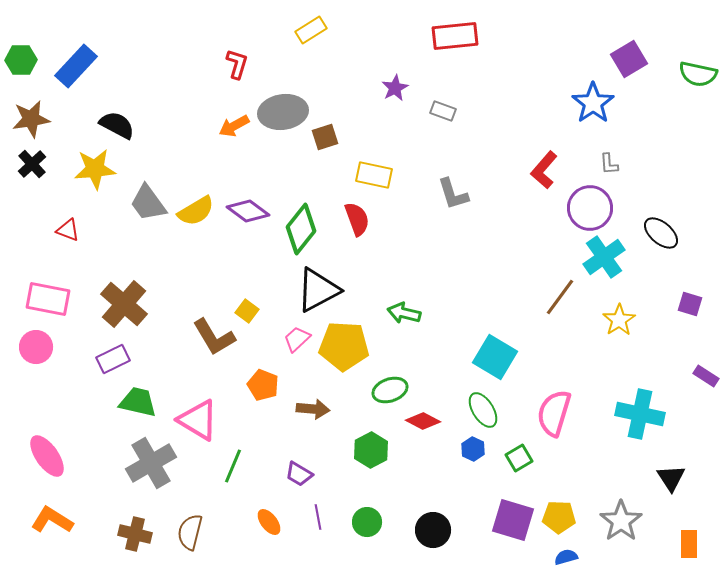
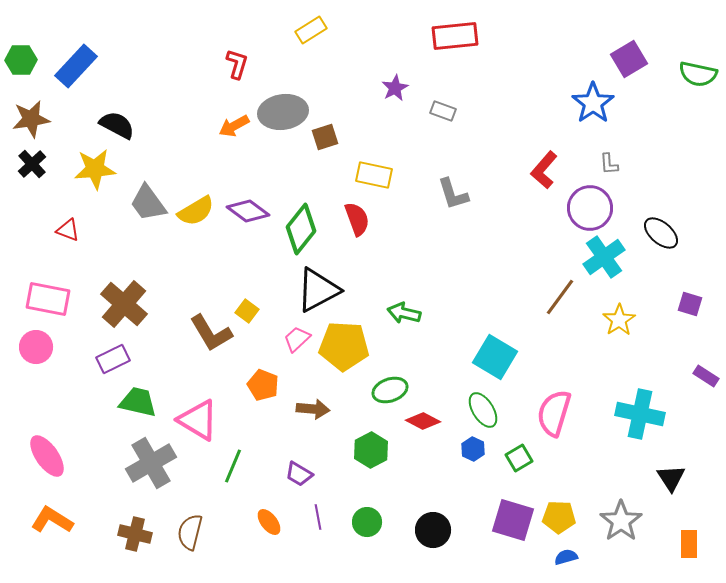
brown L-shape at (214, 337): moved 3 px left, 4 px up
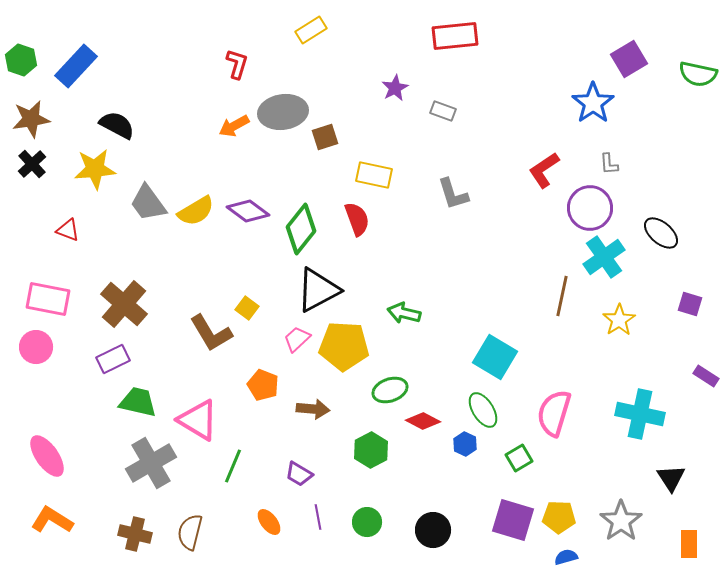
green hexagon at (21, 60): rotated 20 degrees clockwise
red L-shape at (544, 170): rotated 15 degrees clockwise
brown line at (560, 297): moved 2 px right, 1 px up; rotated 24 degrees counterclockwise
yellow square at (247, 311): moved 3 px up
blue hexagon at (473, 449): moved 8 px left, 5 px up
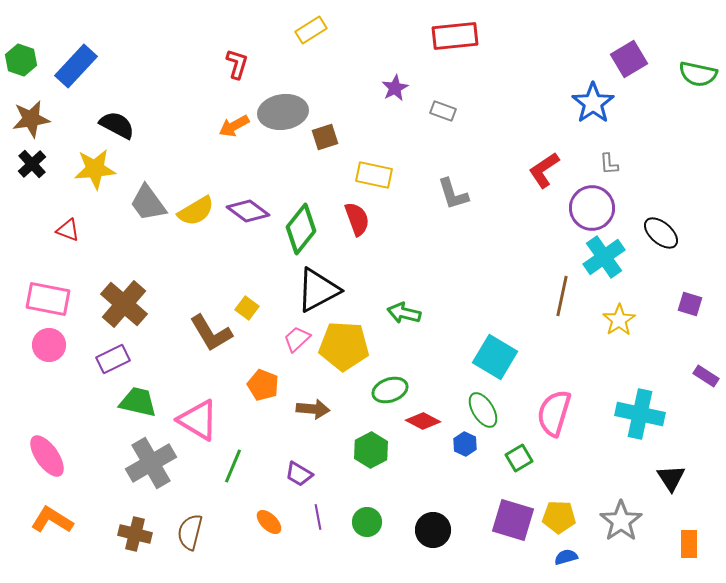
purple circle at (590, 208): moved 2 px right
pink circle at (36, 347): moved 13 px right, 2 px up
orange ellipse at (269, 522): rotated 8 degrees counterclockwise
